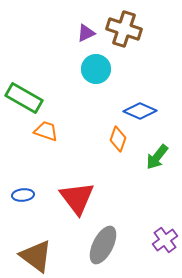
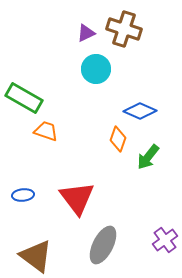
green arrow: moved 9 px left
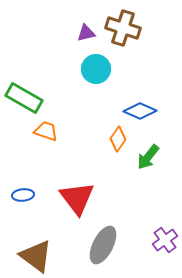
brown cross: moved 1 px left, 1 px up
purple triangle: rotated 12 degrees clockwise
orange diamond: rotated 15 degrees clockwise
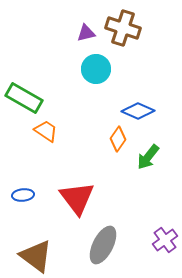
blue diamond: moved 2 px left
orange trapezoid: rotated 15 degrees clockwise
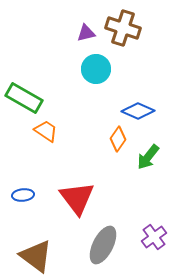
purple cross: moved 11 px left, 3 px up
